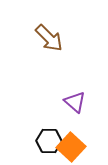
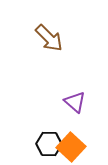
black hexagon: moved 3 px down
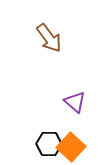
brown arrow: rotated 8 degrees clockwise
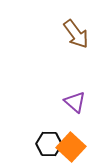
brown arrow: moved 27 px right, 4 px up
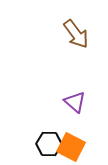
orange square: rotated 16 degrees counterclockwise
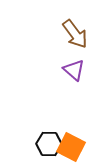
brown arrow: moved 1 px left
purple triangle: moved 1 px left, 32 px up
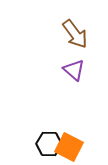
orange square: moved 2 px left
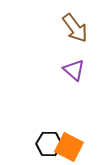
brown arrow: moved 6 px up
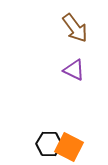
purple triangle: rotated 15 degrees counterclockwise
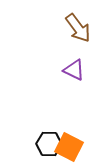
brown arrow: moved 3 px right
